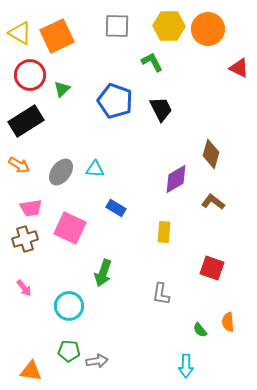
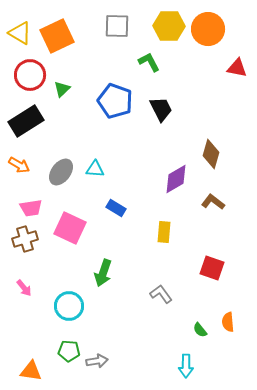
green L-shape: moved 3 px left
red triangle: moved 2 px left; rotated 15 degrees counterclockwise
gray L-shape: rotated 135 degrees clockwise
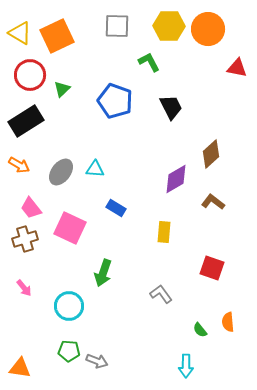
black trapezoid: moved 10 px right, 2 px up
brown diamond: rotated 32 degrees clockwise
pink trapezoid: rotated 60 degrees clockwise
gray arrow: rotated 30 degrees clockwise
orange triangle: moved 11 px left, 3 px up
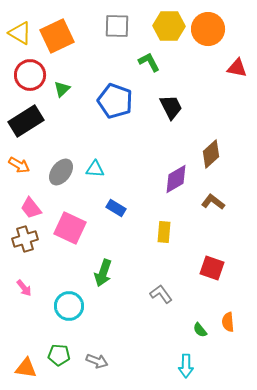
green pentagon: moved 10 px left, 4 px down
orange triangle: moved 6 px right
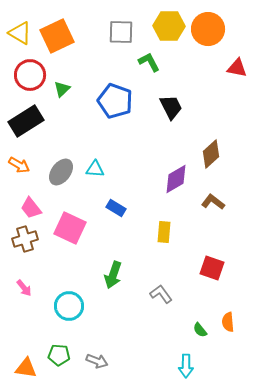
gray square: moved 4 px right, 6 px down
green arrow: moved 10 px right, 2 px down
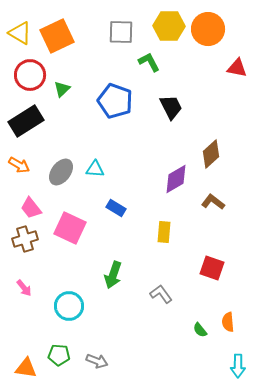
cyan arrow: moved 52 px right
